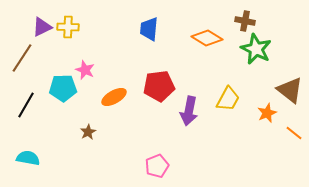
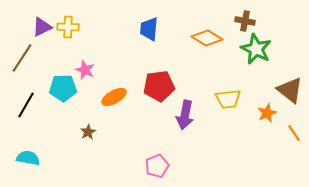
yellow trapezoid: rotated 56 degrees clockwise
purple arrow: moved 4 px left, 4 px down
orange line: rotated 18 degrees clockwise
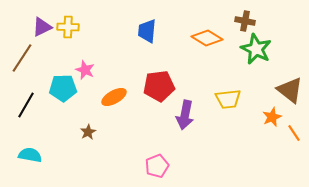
blue trapezoid: moved 2 px left, 2 px down
orange star: moved 5 px right, 4 px down
cyan semicircle: moved 2 px right, 3 px up
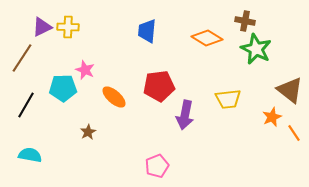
orange ellipse: rotated 70 degrees clockwise
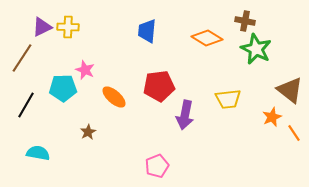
cyan semicircle: moved 8 px right, 2 px up
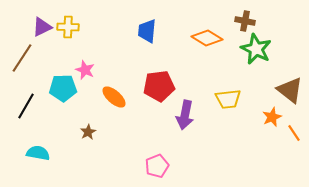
black line: moved 1 px down
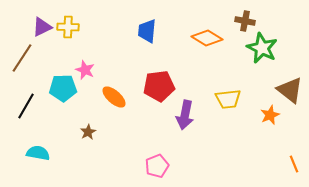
green star: moved 6 px right, 1 px up
orange star: moved 2 px left, 2 px up
orange line: moved 31 px down; rotated 12 degrees clockwise
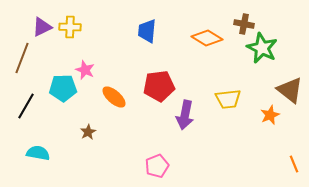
brown cross: moved 1 px left, 3 px down
yellow cross: moved 2 px right
brown line: rotated 12 degrees counterclockwise
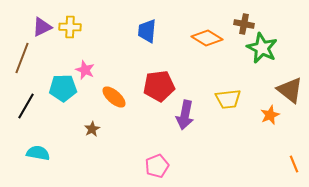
brown star: moved 4 px right, 3 px up
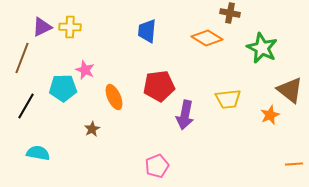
brown cross: moved 14 px left, 11 px up
orange ellipse: rotated 25 degrees clockwise
orange line: rotated 72 degrees counterclockwise
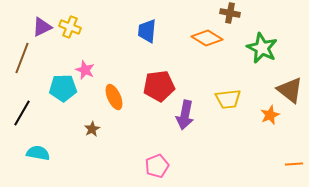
yellow cross: rotated 20 degrees clockwise
black line: moved 4 px left, 7 px down
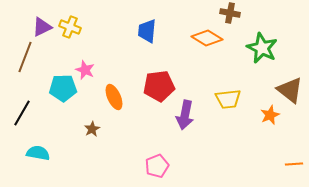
brown line: moved 3 px right, 1 px up
